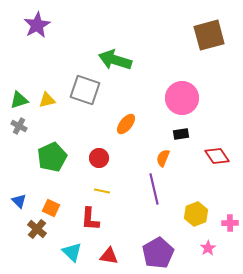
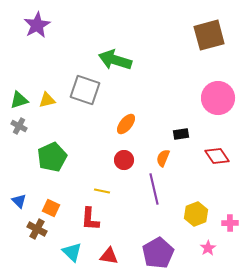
pink circle: moved 36 px right
red circle: moved 25 px right, 2 px down
brown cross: rotated 12 degrees counterclockwise
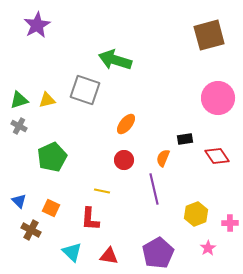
black rectangle: moved 4 px right, 5 px down
brown cross: moved 6 px left, 1 px down
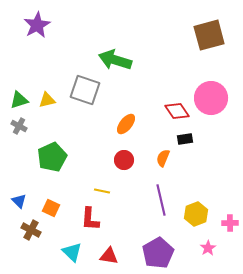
pink circle: moved 7 px left
red diamond: moved 40 px left, 45 px up
purple line: moved 7 px right, 11 px down
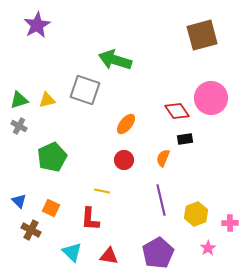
brown square: moved 7 px left
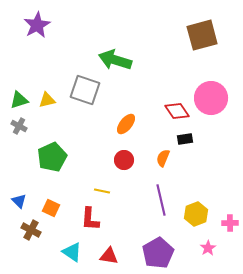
cyan triangle: rotated 10 degrees counterclockwise
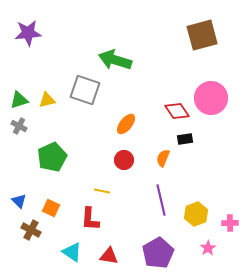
purple star: moved 9 px left, 8 px down; rotated 24 degrees clockwise
